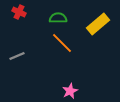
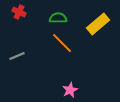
pink star: moved 1 px up
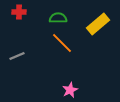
red cross: rotated 24 degrees counterclockwise
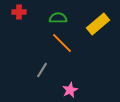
gray line: moved 25 px right, 14 px down; rotated 35 degrees counterclockwise
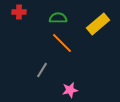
pink star: rotated 14 degrees clockwise
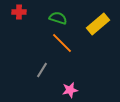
green semicircle: rotated 18 degrees clockwise
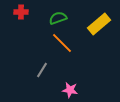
red cross: moved 2 px right
green semicircle: rotated 36 degrees counterclockwise
yellow rectangle: moved 1 px right
pink star: rotated 21 degrees clockwise
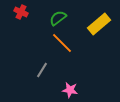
red cross: rotated 24 degrees clockwise
green semicircle: rotated 18 degrees counterclockwise
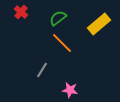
red cross: rotated 16 degrees clockwise
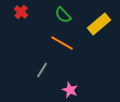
green semicircle: moved 5 px right, 3 px up; rotated 96 degrees counterclockwise
orange line: rotated 15 degrees counterclockwise
pink star: rotated 14 degrees clockwise
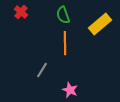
green semicircle: rotated 24 degrees clockwise
yellow rectangle: moved 1 px right
orange line: moved 3 px right; rotated 60 degrees clockwise
